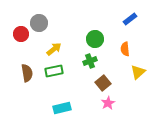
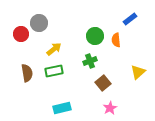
green circle: moved 3 px up
orange semicircle: moved 9 px left, 9 px up
pink star: moved 2 px right, 5 px down
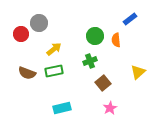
brown semicircle: rotated 120 degrees clockwise
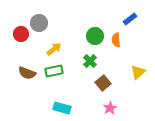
green cross: rotated 24 degrees counterclockwise
cyan rectangle: rotated 30 degrees clockwise
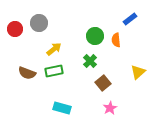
red circle: moved 6 px left, 5 px up
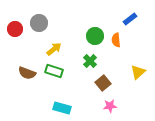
green rectangle: rotated 30 degrees clockwise
pink star: moved 2 px up; rotated 24 degrees clockwise
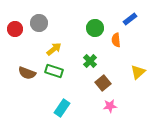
green circle: moved 8 px up
cyan rectangle: rotated 72 degrees counterclockwise
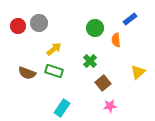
red circle: moved 3 px right, 3 px up
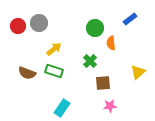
orange semicircle: moved 5 px left, 3 px down
brown square: rotated 35 degrees clockwise
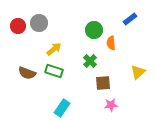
green circle: moved 1 px left, 2 px down
pink star: moved 1 px right, 1 px up
